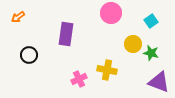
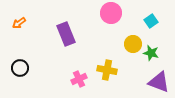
orange arrow: moved 1 px right, 6 px down
purple rectangle: rotated 30 degrees counterclockwise
black circle: moved 9 px left, 13 px down
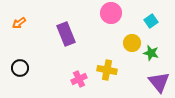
yellow circle: moved 1 px left, 1 px up
purple triangle: rotated 30 degrees clockwise
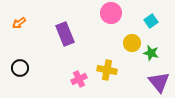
purple rectangle: moved 1 px left
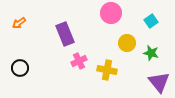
yellow circle: moved 5 px left
pink cross: moved 18 px up
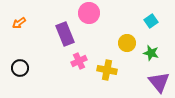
pink circle: moved 22 px left
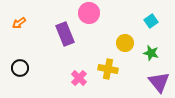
yellow circle: moved 2 px left
pink cross: moved 17 px down; rotated 21 degrees counterclockwise
yellow cross: moved 1 px right, 1 px up
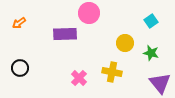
purple rectangle: rotated 70 degrees counterclockwise
yellow cross: moved 4 px right, 3 px down
purple triangle: moved 1 px right, 1 px down
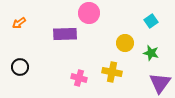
black circle: moved 1 px up
pink cross: rotated 28 degrees counterclockwise
purple triangle: rotated 15 degrees clockwise
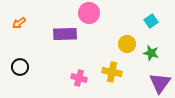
yellow circle: moved 2 px right, 1 px down
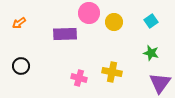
yellow circle: moved 13 px left, 22 px up
black circle: moved 1 px right, 1 px up
